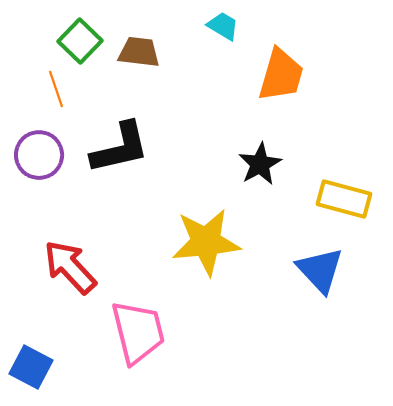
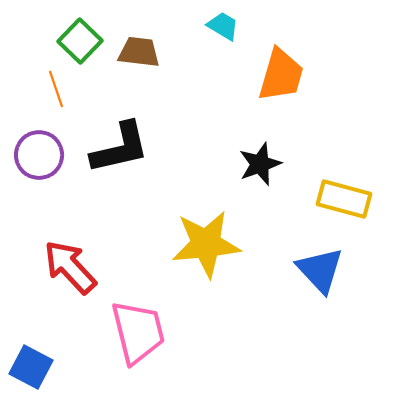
black star: rotated 9 degrees clockwise
yellow star: moved 2 px down
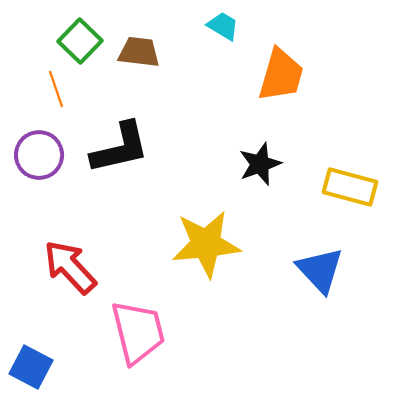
yellow rectangle: moved 6 px right, 12 px up
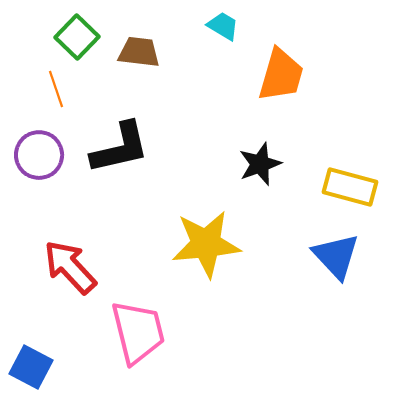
green square: moved 3 px left, 4 px up
blue triangle: moved 16 px right, 14 px up
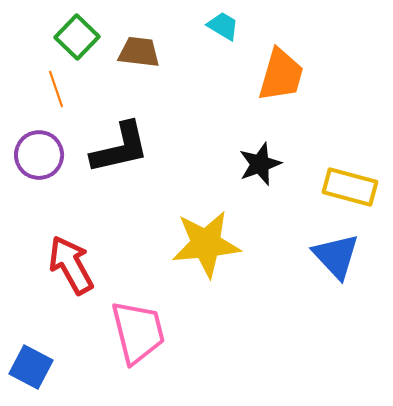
red arrow: moved 1 px right, 2 px up; rotated 14 degrees clockwise
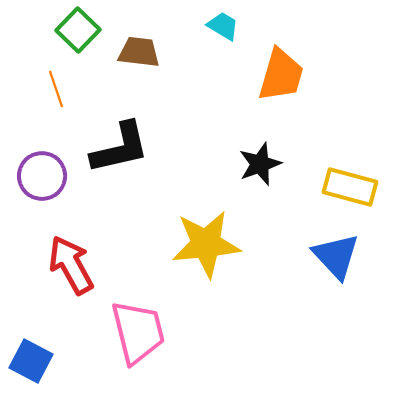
green square: moved 1 px right, 7 px up
purple circle: moved 3 px right, 21 px down
blue square: moved 6 px up
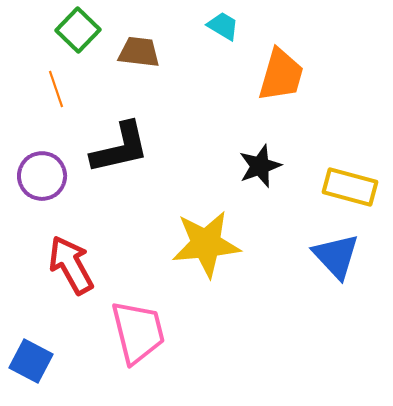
black star: moved 2 px down
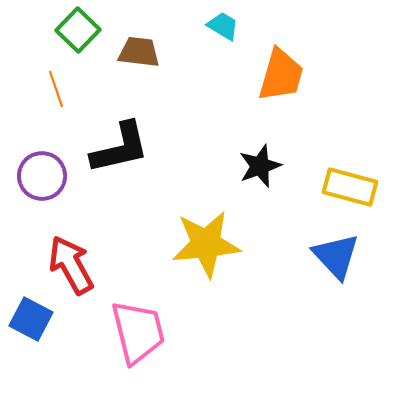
blue square: moved 42 px up
